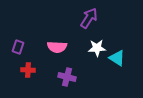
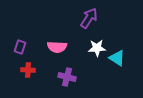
purple rectangle: moved 2 px right
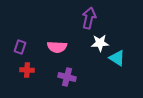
purple arrow: rotated 20 degrees counterclockwise
white star: moved 3 px right, 5 px up
red cross: moved 1 px left
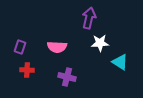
cyan triangle: moved 3 px right, 4 px down
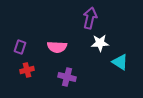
purple arrow: moved 1 px right
red cross: rotated 16 degrees counterclockwise
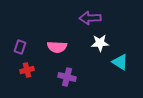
purple arrow: rotated 105 degrees counterclockwise
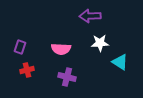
purple arrow: moved 2 px up
pink semicircle: moved 4 px right, 2 px down
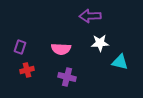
cyan triangle: rotated 18 degrees counterclockwise
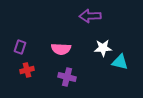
white star: moved 3 px right, 5 px down
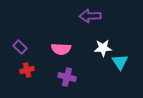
purple rectangle: rotated 64 degrees counterclockwise
cyan triangle: rotated 42 degrees clockwise
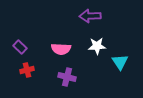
white star: moved 6 px left, 2 px up
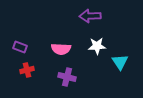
purple rectangle: rotated 24 degrees counterclockwise
